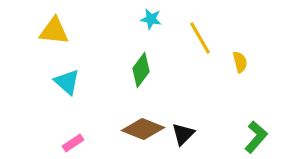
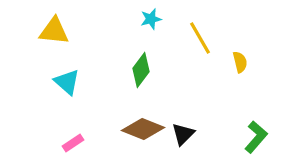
cyan star: rotated 25 degrees counterclockwise
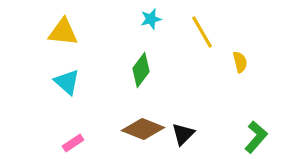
yellow triangle: moved 9 px right, 1 px down
yellow line: moved 2 px right, 6 px up
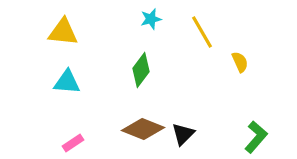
yellow semicircle: rotated 10 degrees counterclockwise
cyan triangle: rotated 36 degrees counterclockwise
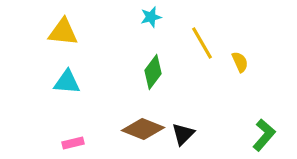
cyan star: moved 2 px up
yellow line: moved 11 px down
green diamond: moved 12 px right, 2 px down
green L-shape: moved 8 px right, 2 px up
pink rectangle: rotated 20 degrees clockwise
